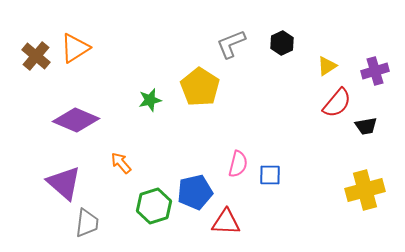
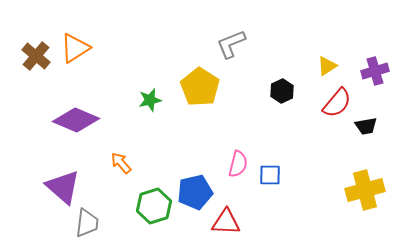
black hexagon: moved 48 px down
purple triangle: moved 1 px left, 4 px down
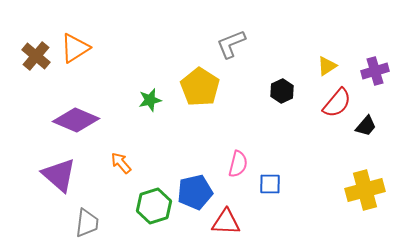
black trapezoid: rotated 40 degrees counterclockwise
blue square: moved 9 px down
purple triangle: moved 4 px left, 12 px up
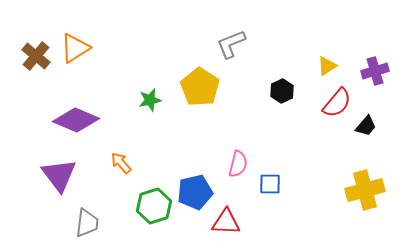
purple triangle: rotated 12 degrees clockwise
